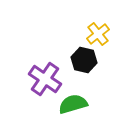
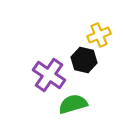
yellow cross: moved 1 px right, 1 px down; rotated 15 degrees clockwise
purple cross: moved 4 px right, 4 px up
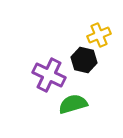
purple cross: rotated 8 degrees counterclockwise
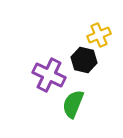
green semicircle: rotated 52 degrees counterclockwise
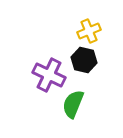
yellow cross: moved 10 px left, 4 px up
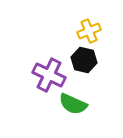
green semicircle: rotated 88 degrees counterclockwise
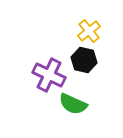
yellow cross: rotated 15 degrees counterclockwise
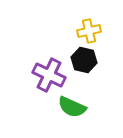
yellow cross: rotated 25 degrees clockwise
green semicircle: moved 1 px left, 3 px down
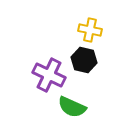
yellow cross: moved 1 px right, 1 px up; rotated 25 degrees clockwise
